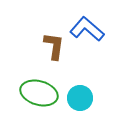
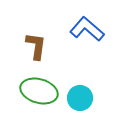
brown L-shape: moved 18 px left
green ellipse: moved 2 px up
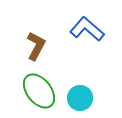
brown L-shape: rotated 20 degrees clockwise
green ellipse: rotated 36 degrees clockwise
